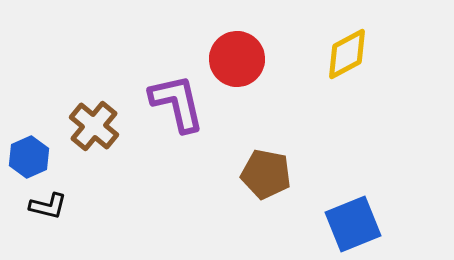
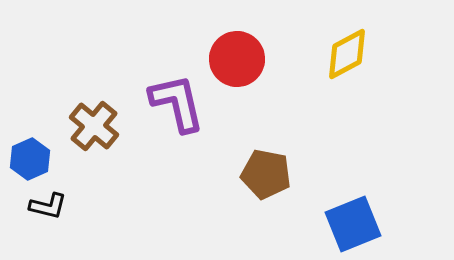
blue hexagon: moved 1 px right, 2 px down
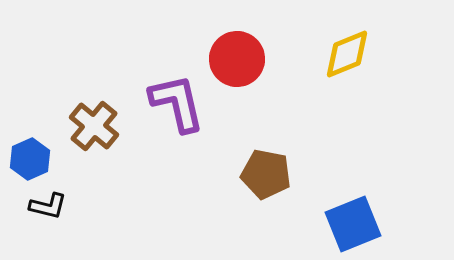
yellow diamond: rotated 6 degrees clockwise
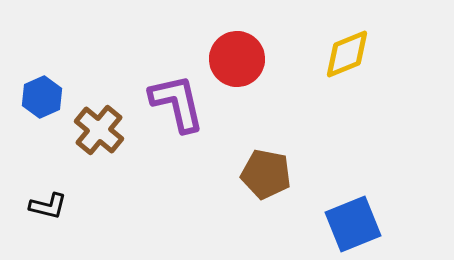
brown cross: moved 5 px right, 4 px down
blue hexagon: moved 12 px right, 62 px up
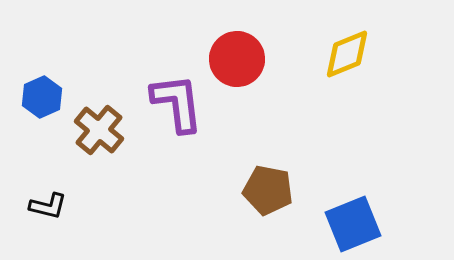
purple L-shape: rotated 6 degrees clockwise
brown pentagon: moved 2 px right, 16 px down
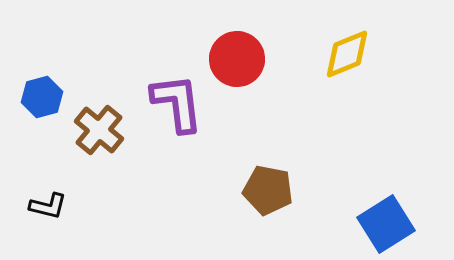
blue hexagon: rotated 9 degrees clockwise
blue square: moved 33 px right; rotated 10 degrees counterclockwise
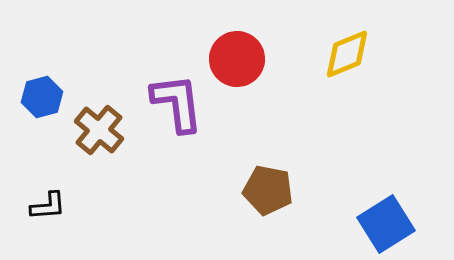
black L-shape: rotated 18 degrees counterclockwise
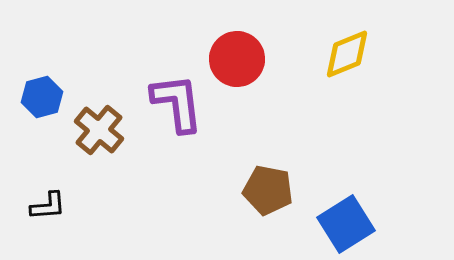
blue square: moved 40 px left
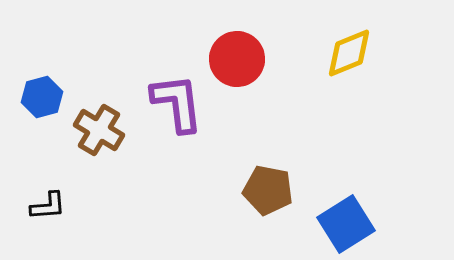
yellow diamond: moved 2 px right, 1 px up
brown cross: rotated 9 degrees counterclockwise
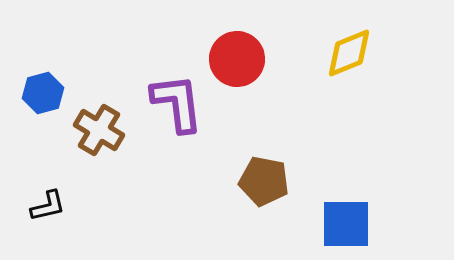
blue hexagon: moved 1 px right, 4 px up
brown pentagon: moved 4 px left, 9 px up
black L-shape: rotated 9 degrees counterclockwise
blue square: rotated 32 degrees clockwise
